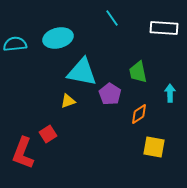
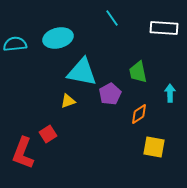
purple pentagon: rotated 10 degrees clockwise
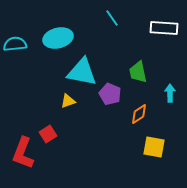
purple pentagon: rotated 20 degrees counterclockwise
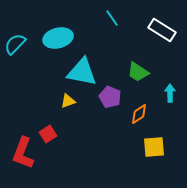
white rectangle: moved 2 px left, 2 px down; rotated 28 degrees clockwise
cyan semicircle: rotated 40 degrees counterclockwise
green trapezoid: rotated 45 degrees counterclockwise
purple pentagon: moved 3 px down
yellow square: rotated 15 degrees counterclockwise
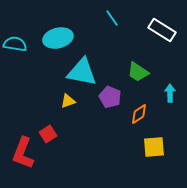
cyan semicircle: rotated 55 degrees clockwise
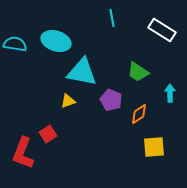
cyan line: rotated 24 degrees clockwise
cyan ellipse: moved 2 px left, 3 px down; rotated 32 degrees clockwise
purple pentagon: moved 1 px right, 3 px down
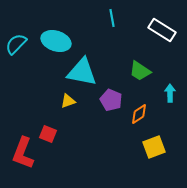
cyan semicircle: moved 1 px right; rotated 55 degrees counterclockwise
green trapezoid: moved 2 px right, 1 px up
red square: rotated 36 degrees counterclockwise
yellow square: rotated 15 degrees counterclockwise
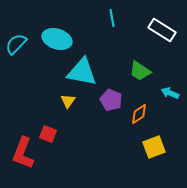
cyan ellipse: moved 1 px right, 2 px up
cyan arrow: rotated 66 degrees counterclockwise
yellow triangle: rotated 35 degrees counterclockwise
